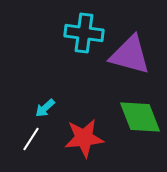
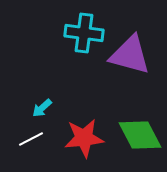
cyan arrow: moved 3 px left
green diamond: moved 18 px down; rotated 6 degrees counterclockwise
white line: rotated 30 degrees clockwise
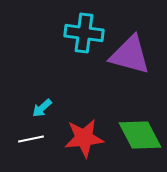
white line: rotated 15 degrees clockwise
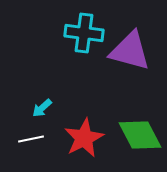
purple triangle: moved 4 px up
red star: rotated 21 degrees counterclockwise
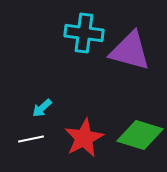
green diamond: rotated 45 degrees counterclockwise
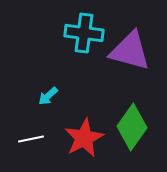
cyan arrow: moved 6 px right, 12 px up
green diamond: moved 8 px left, 8 px up; rotated 72 degrees counterclockwise
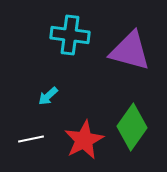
cyan cross: moved 14 px left, 2 px down
red star: moved 2 px down
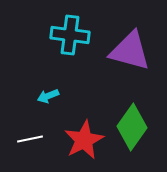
cyan arrow: rotated 20 degrees clockwise
white line: moved 1 px left
